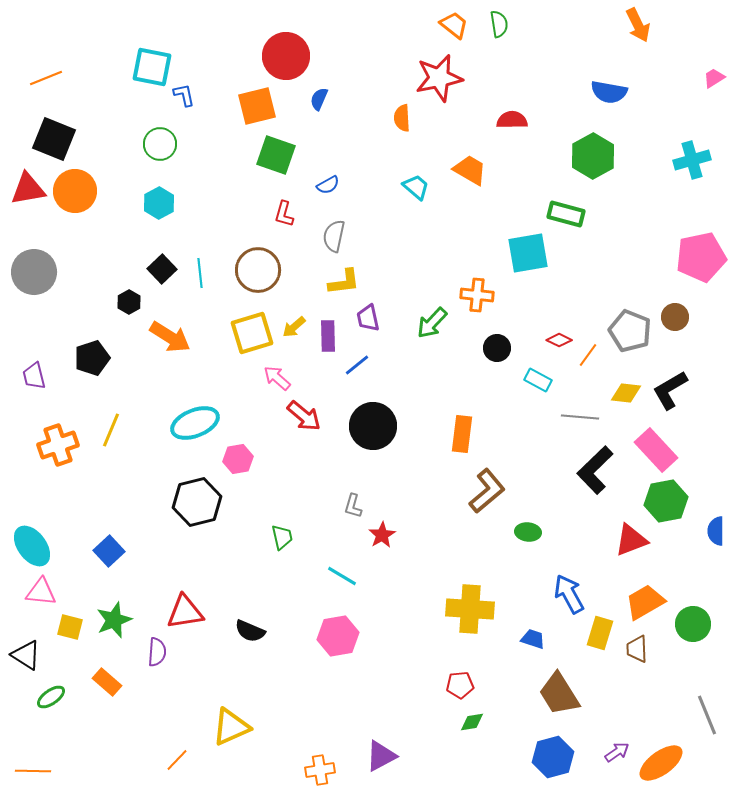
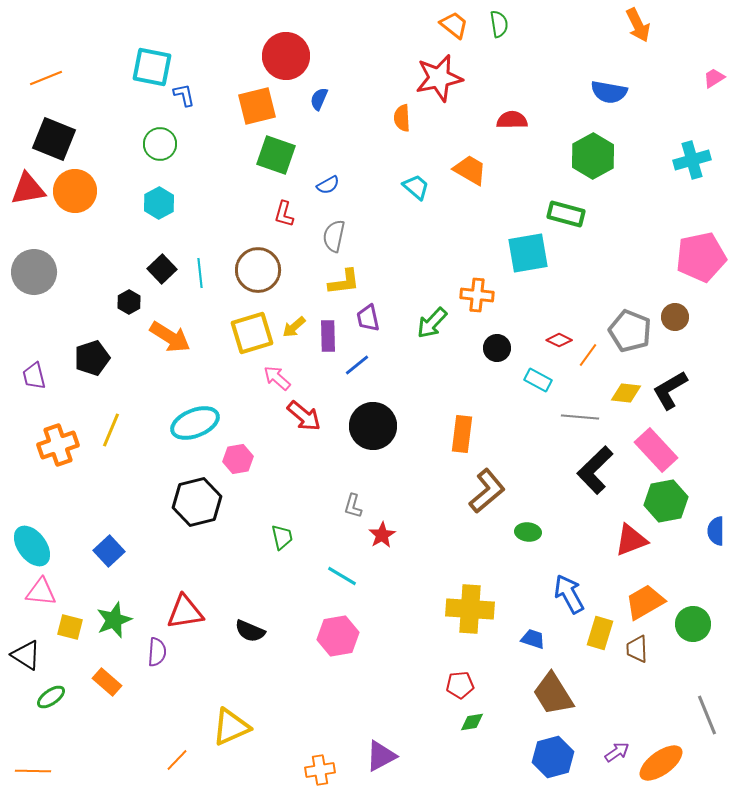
brown trapezoid at (559, 694): moved 6 px left
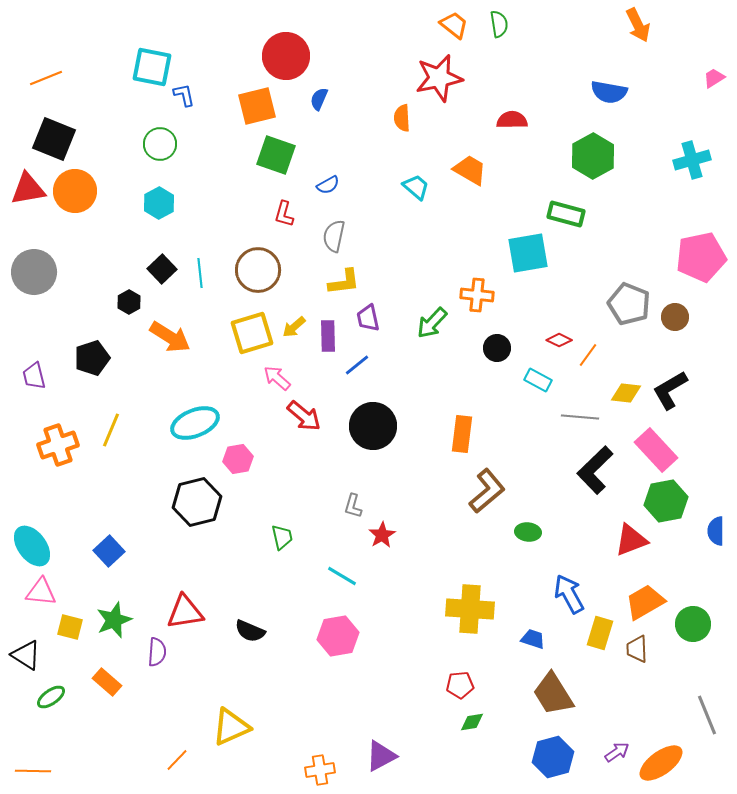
gray pentagon at (630, 331): moved 1 px left, 27 px up
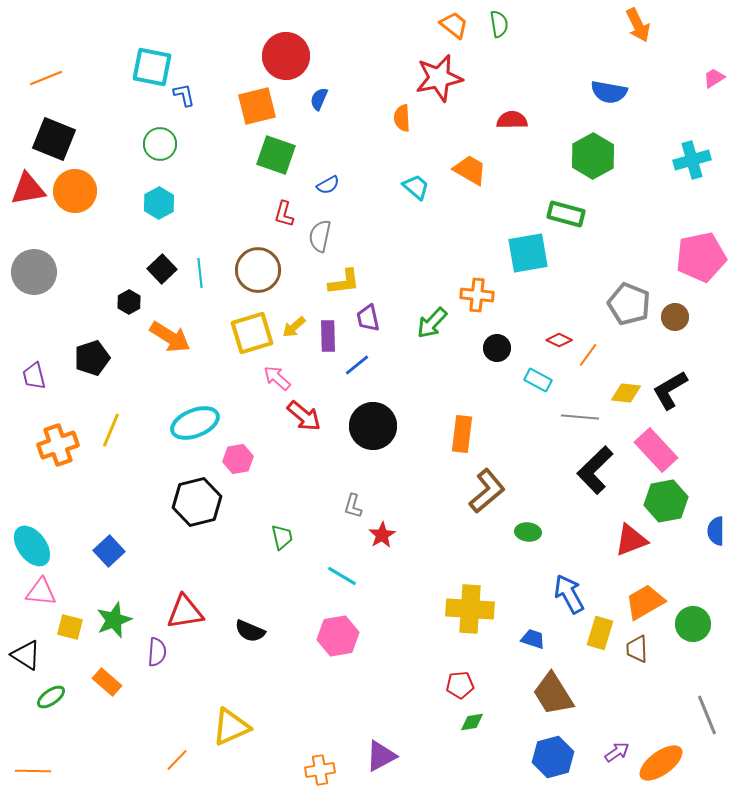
gray semicircle at (334, 236): moved 14 px left
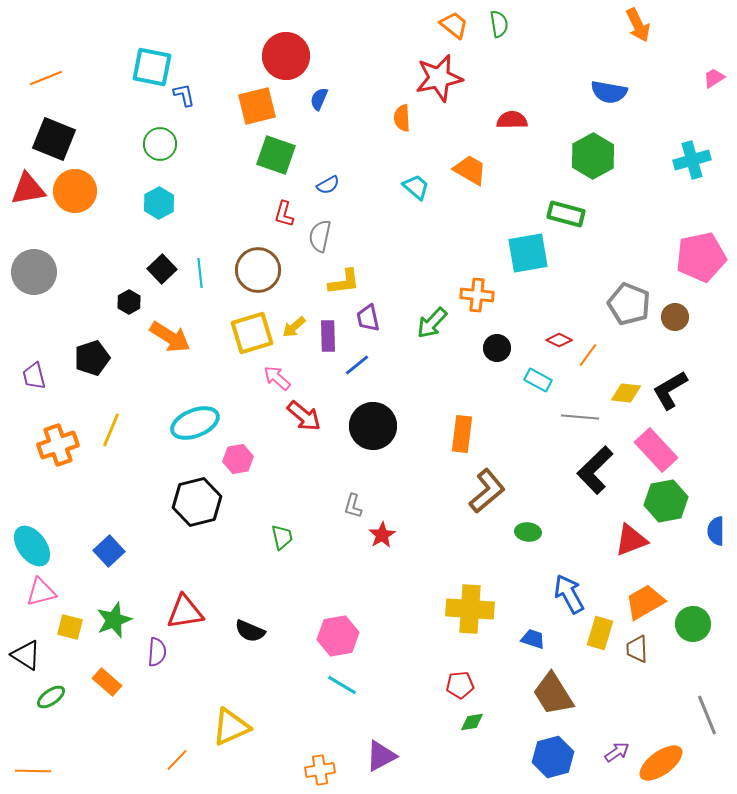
cyan line at (342, 576): moved 109 px down
pink triangle at (41, 592): rotated 20 degrees counterclockwise
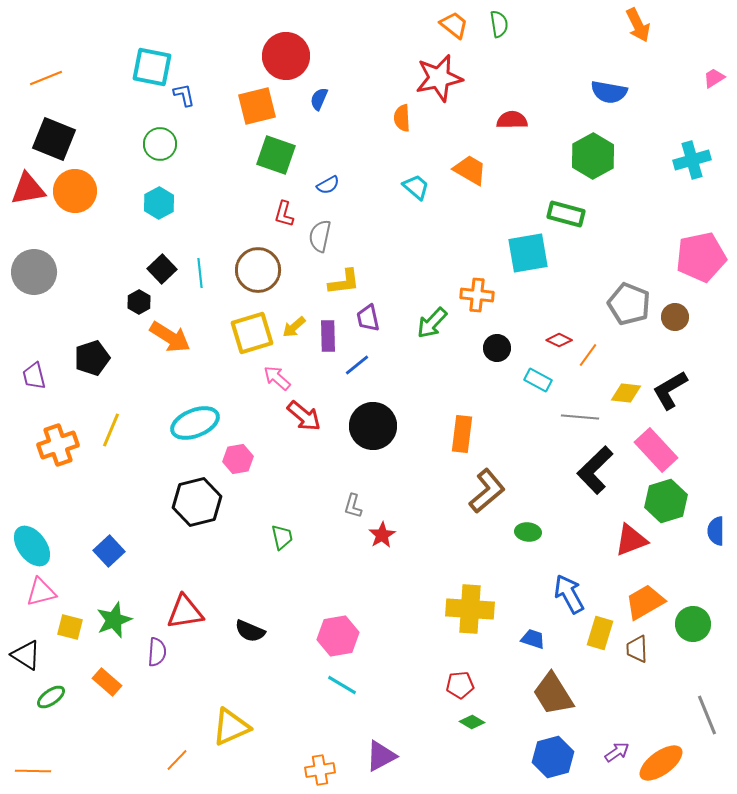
black hexagon at (129, 302): moved 10 px right
green hexagon at (666, 501): rotated 6 degrees counterclockwise
green diamond at (472, 722): rotated 40 degrees clockwise
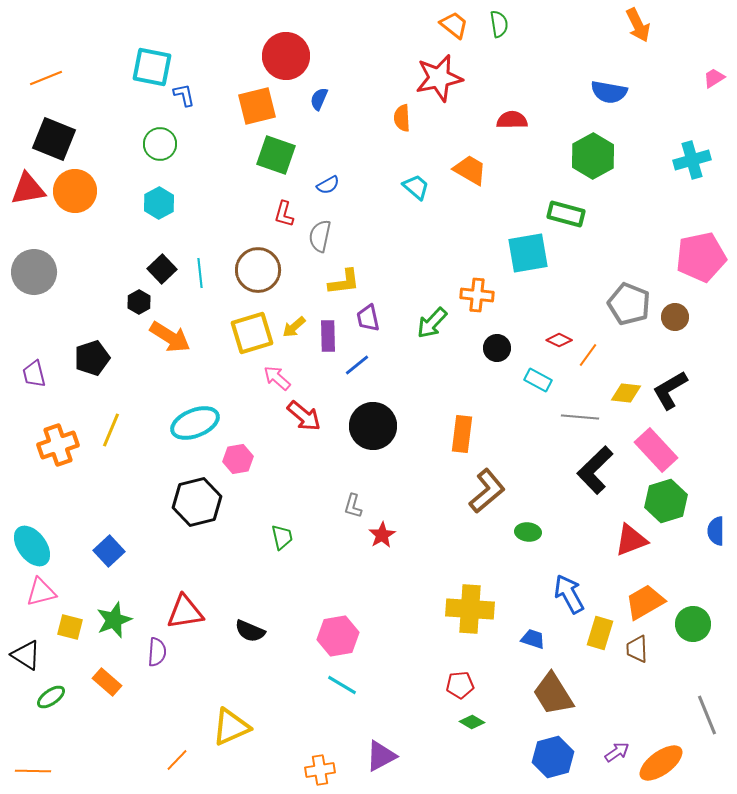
purple trapezoid at (34, 376): moved 2 px up
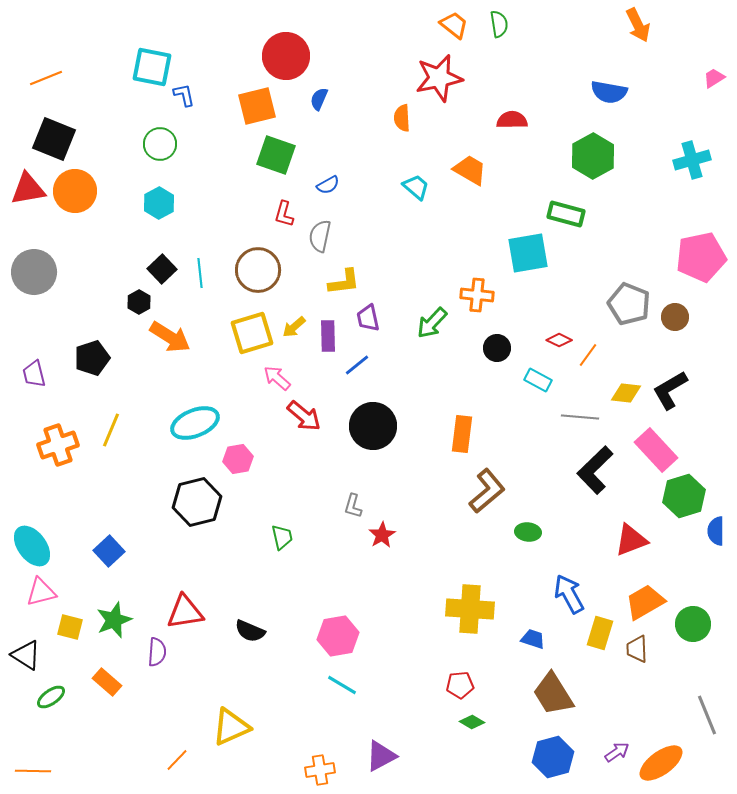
green hexagon at (666, 501): moved 18 px right, 5 px up
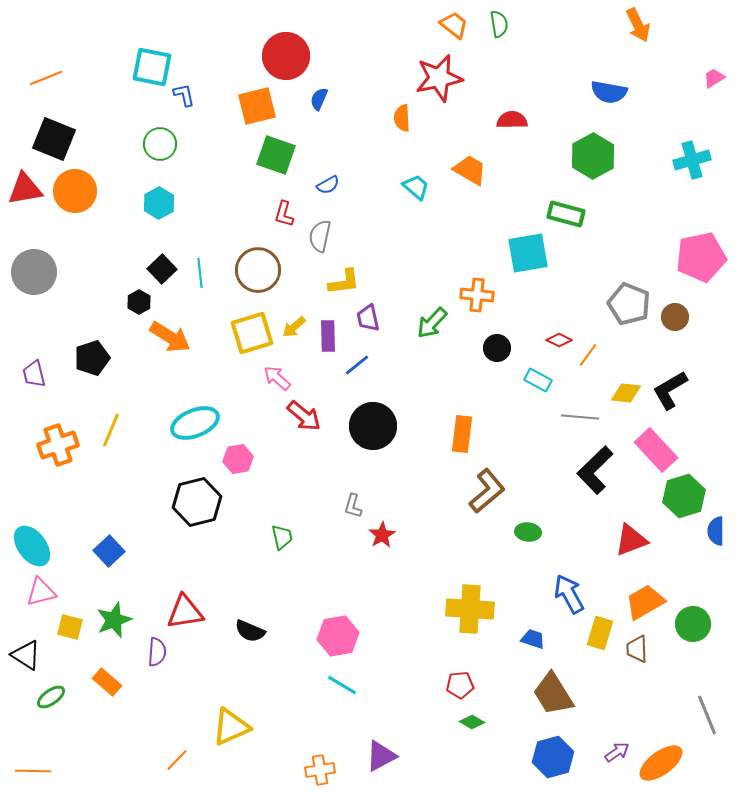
red triangle at (28, 189): moved 3 px left
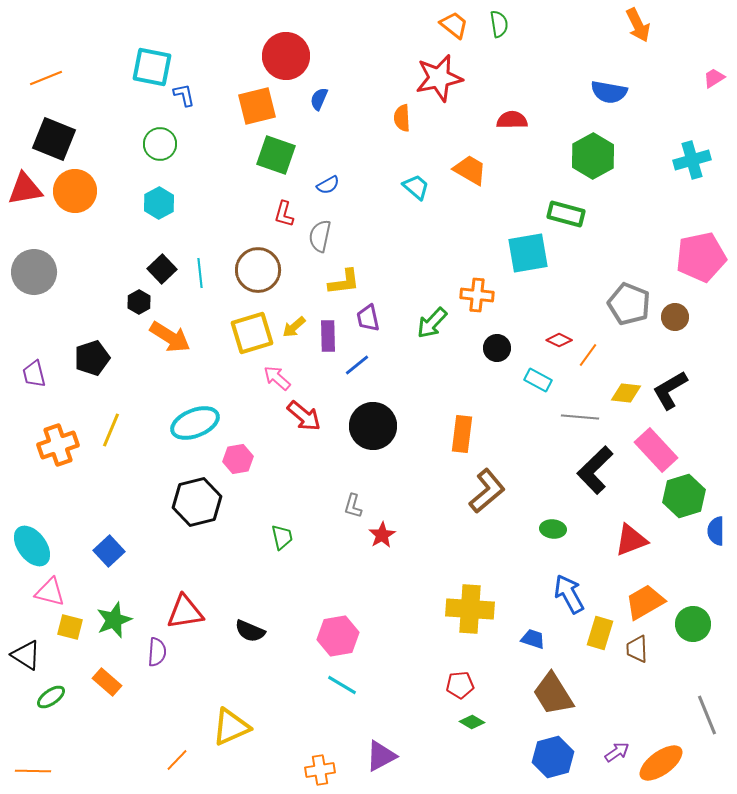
green ellipse at (528, 532): moved 25 px right, 3 px up
pink triangle at (41, 592): moved 9 px right; rotated 28 degrees clockwise
